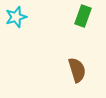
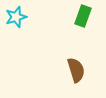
brown semicircle: moved 1 px left
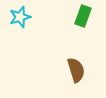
cyan star: moved 4 px right
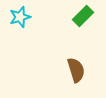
green rectangle: rotated 25 degrees clockwise
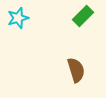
cyan star: moved 2 px left, 1 px down
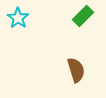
cyan star: rotated 20 degrees counterclockwise
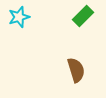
cyan star: moved 1 px right, 1 px up; rotated 20 degrees clockwise
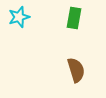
green rectangle: moved 9 px left, 2 px down; rotated 35 degrees counterclockwise
